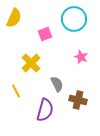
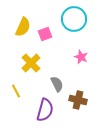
yellow semicircle: moved 9 px right, 9 px down
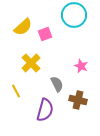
cyan circle: moved 4 px up
yellow semicircle: rotated 24 degrees clockwise
pink star: moved 9 px down
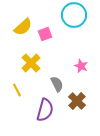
yellow line: moved 1 px right, 1 px up
brown cross: moved 1 px left, 1 px down; rotated 30 degrees clockwise
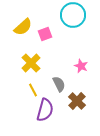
cyan circle: moved 1 px left
gray semicircle: moved 2 px right
yellow line: moved 16 px right
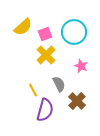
cyan circle: moved 1 px right, 17 px down
yellow cross: moved 15 px right, 8 px up
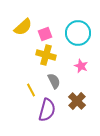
cyan circle: moved 4 px right, 1 px down
yellow cross: rotated 30 degrees counterclockwise
gray semicircle: moved 5 px left, 3 px up
yellow line: moved 2 px left
purple semicircle: moved 2 px right
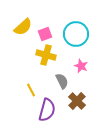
cyan circle: moved 2 px left, 1 px down
gray semicircle: moved 8 px right
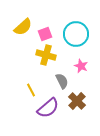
purple semicircle: moved 1 px right, 2 px up; rotated 35 degrees clockwise
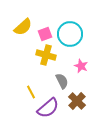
cyan circle: moved 6 px left
yellow line: moved 2 px down
